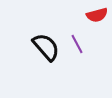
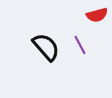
purple line: moved 3 px right, 1 px down
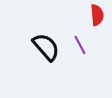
red semicircle: rotated 80 degrees counterclockwise
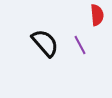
black semicircle: moved 1 px left, 4 px up
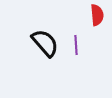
purple line: moved 4 px left; rotated 24 degrees clockwise
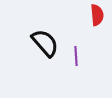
purple line: moved 11 px down
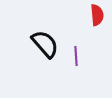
black semicircle: moved 1 px down
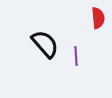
red semicircle: moved 1 px right, 3 px down
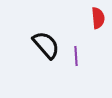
black semicircle: moved 1 px right, 1 px down
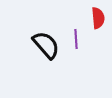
purple line: moved 17 px up
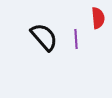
black semicircle: moved 2 px left, 8 px up
